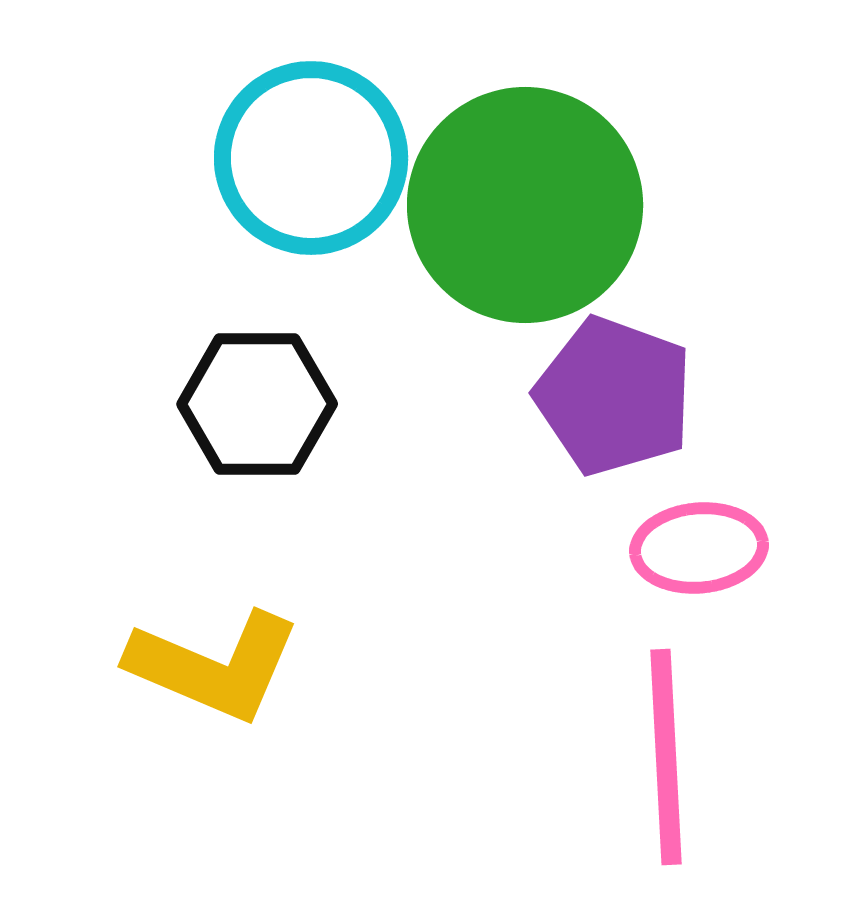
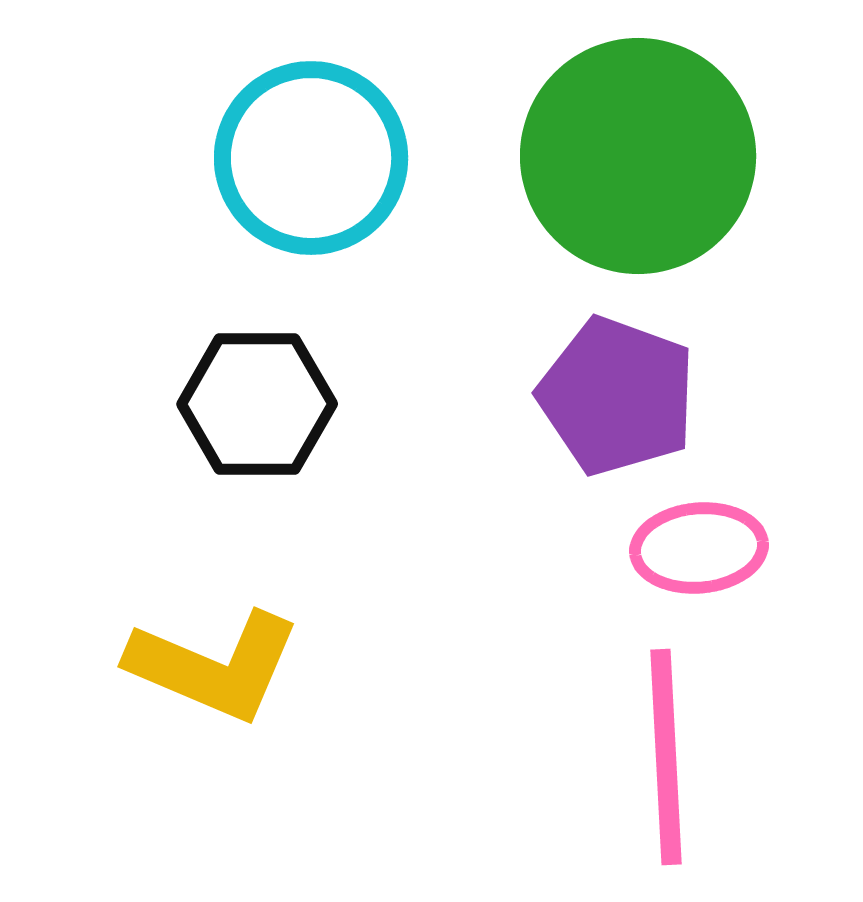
green circle: moved 113 px right, 49 px up
purple pentagon: moved 3 px right
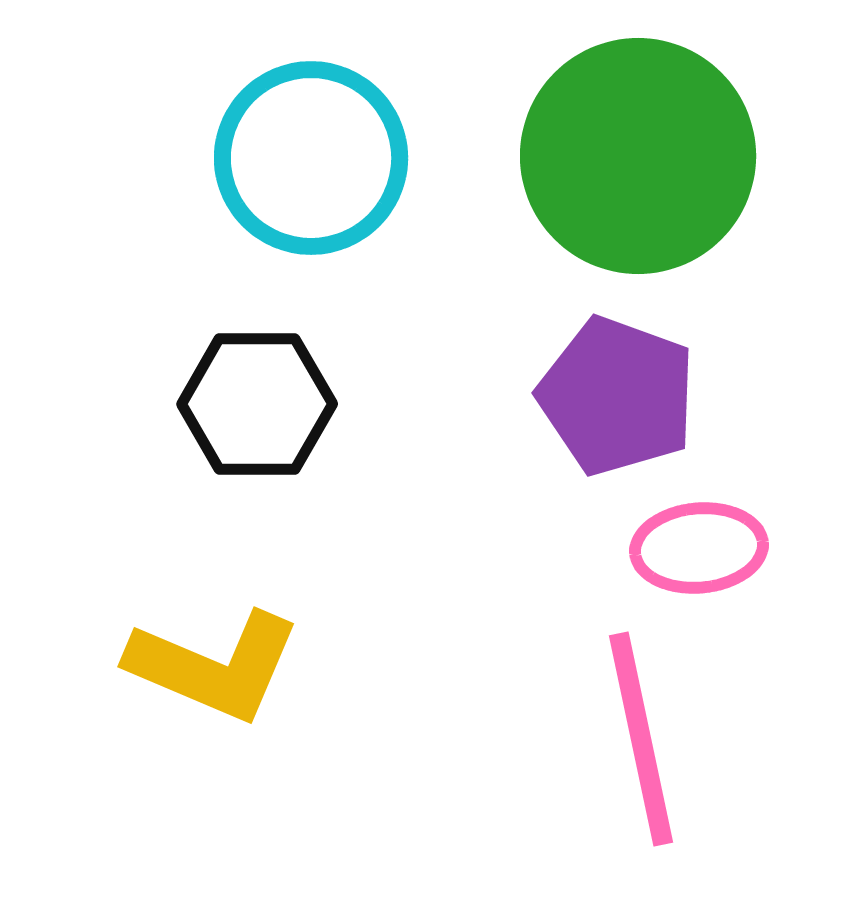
pink line: moved 25 px left, 18 px up; rotated 9 degrees counterclockwise
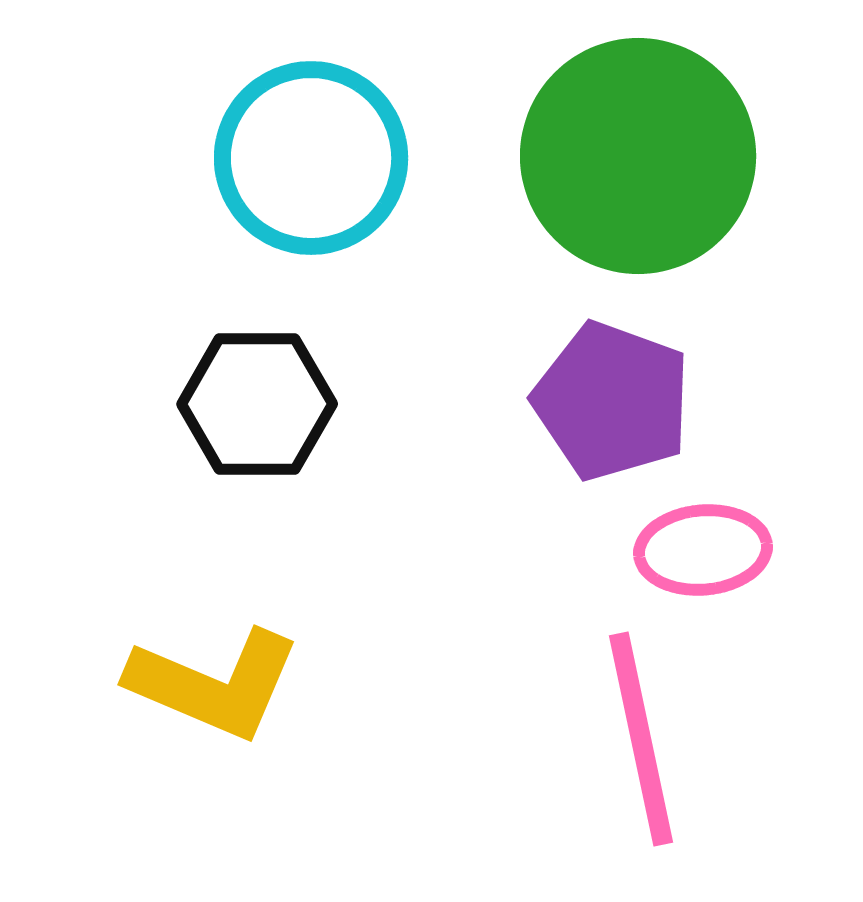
purple pentagon: moved 5 px left, 5 px down
pink ellipse: moved 4 px right, 2 px down
yellow L-shape: moved 18 px down
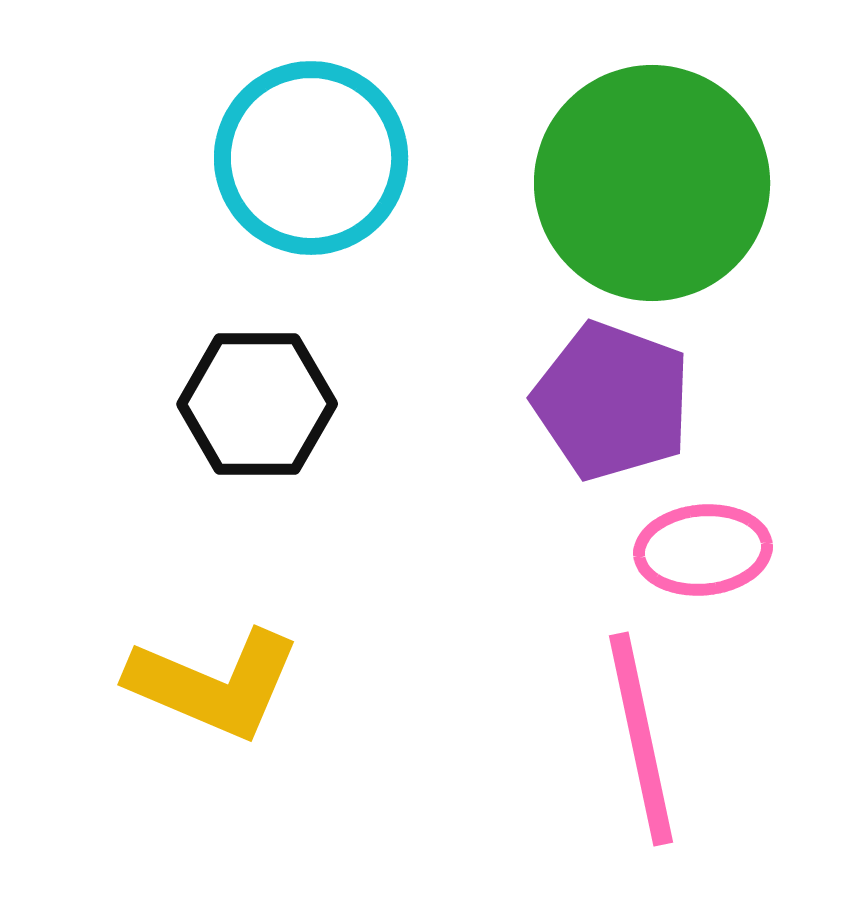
green circle: moved 14 px right, 27 px down
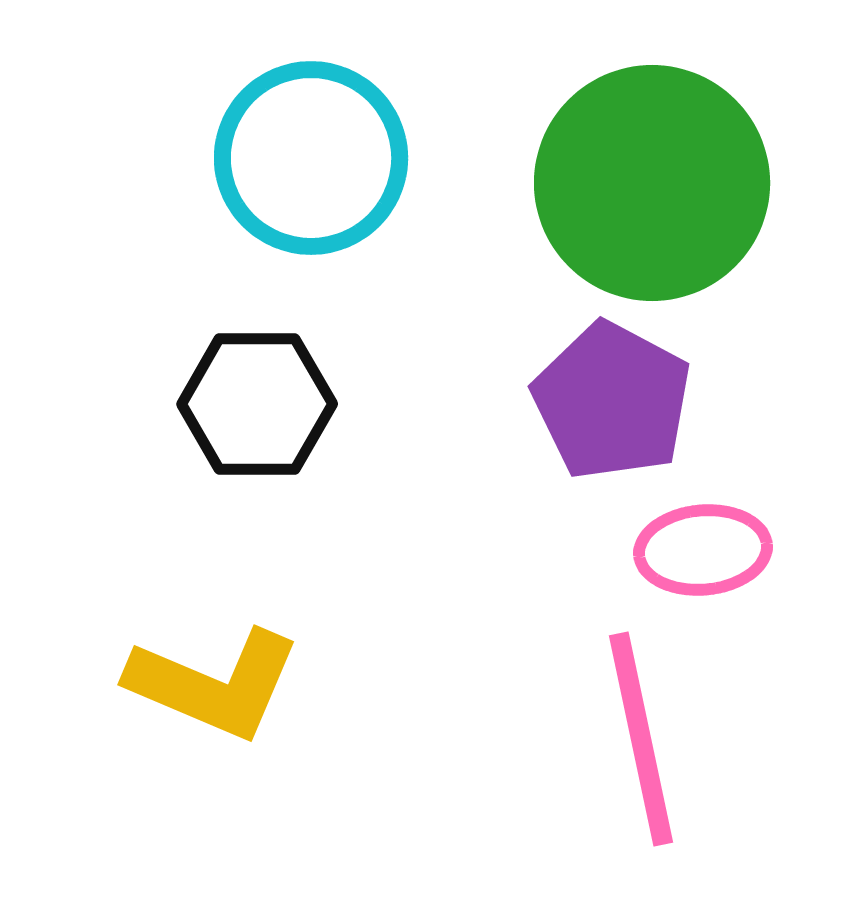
purple pentagon: rotated 8 degrees clockwise
